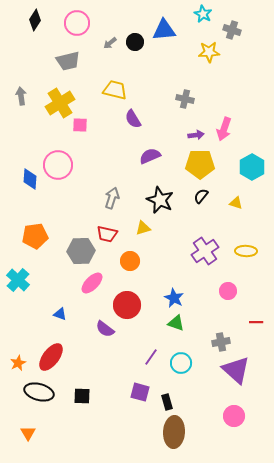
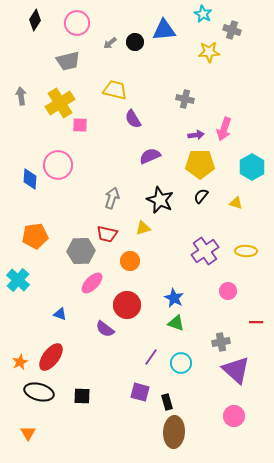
orange star at (18, 363): moved 2 px right, 1 px up
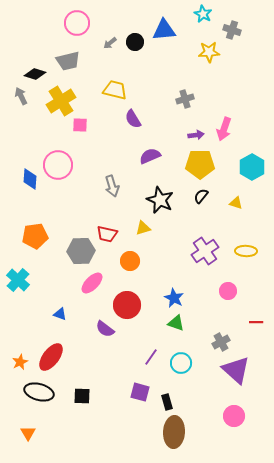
black diamond at (35, 20): moved 54 px down; rotated 75 degrees clockwise
gray arrow at (21, 96): rotated 18 degrees counterclockwise
gray cross at (185, 99): rotated 30 degrees counterclockwise
yellow cross at (60, 103): moved 1 px right, 2 px up
gray arrow at (112, 198): moved 12 px up; rotated 145 degrees clockwise
gray cross at (221, 342): rotated 18 degrees counterclockwise
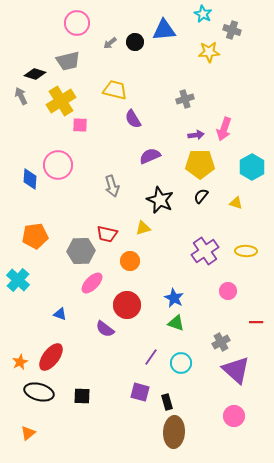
orange triangle at (28, 433): rotated 21 degrees clockwise
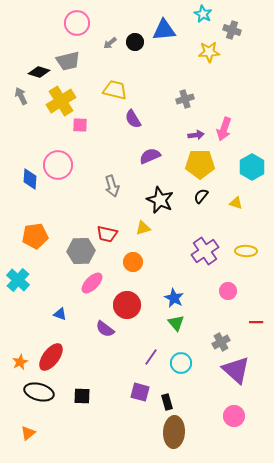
black diamond at (35, 74): moved 4 px right, 2 px up
orange circle at (130, 261): moved 3 px right, 1 px down
green triangle at (176, 323): rotated 30 degrees clockwise
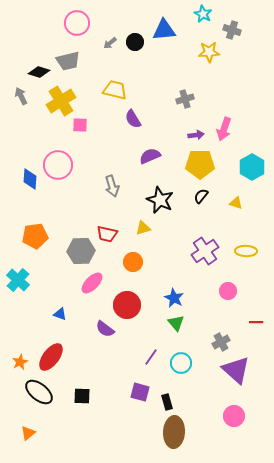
black ellipse at (39, 392): rotated 24 degrees clockwise
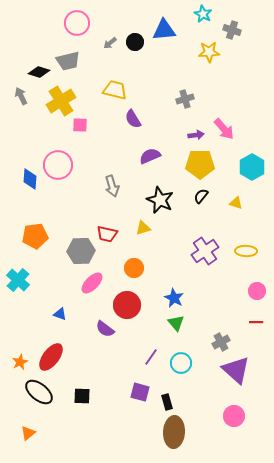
pink arrow at (224, 129): rotated 60 degrees counterclockwise
orange circle at (133, 262): moved 1 px right, 6 px down
pink circle at (228, 291): moved 29 px right
